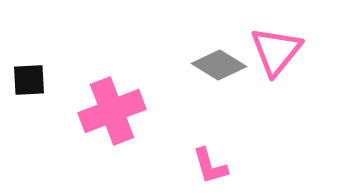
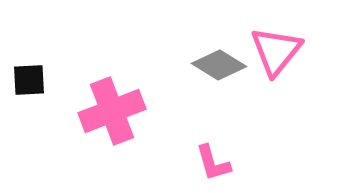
pink L-shape: moved 3 px right, 3 px up
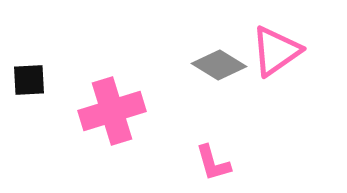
pink triangle: rotated 16 degrees clockwise
pink cross: rotated 4 degrees clockwise
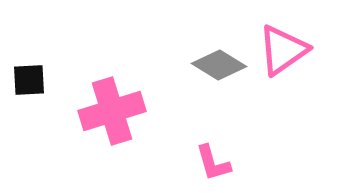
pink triangle: moved 7 px right, 1 px up
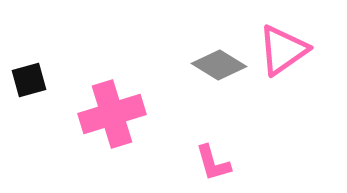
black square: rotated 12 degrees counterclockwise
pink cross: moved 3 px down
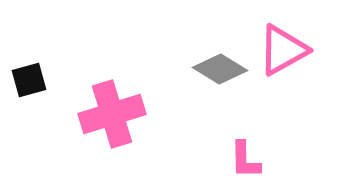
pink triangle: rotated 6 degrees clockwise
gray diamond: moved 1 px right, 4 px down
pink L-shape: moved 32 px right, 3 px up; rotated 15 degrees clockwise
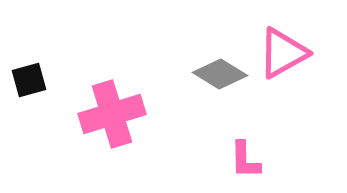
pink triangle: moved 3 px down
gray diamond: moved 5 px down
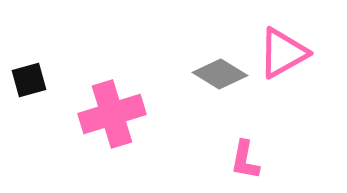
pink L-shape: rotated 12 degrees clockwise
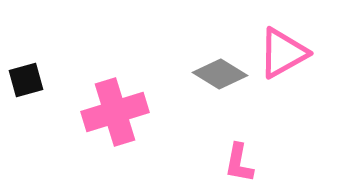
black square: moved 3 px left
pink cross: moved 3 px right, 2 px up
pink L-shape: moved 6 px left, 3 px down
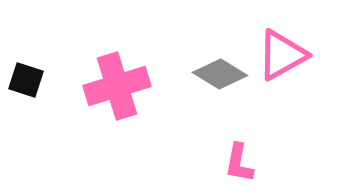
pink triangle: moved 1 px left, 2 px down
black square: rotated 33 degrees clockwise
pink cross: moved 2 px right, 26 px up
